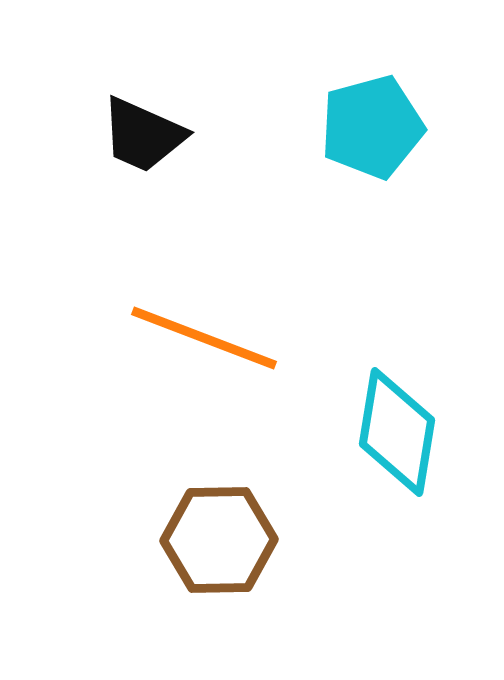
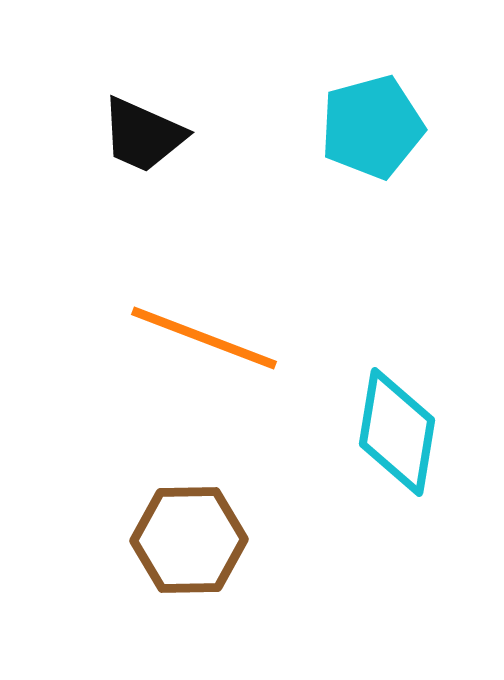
brown hexagon: moved 30 px left
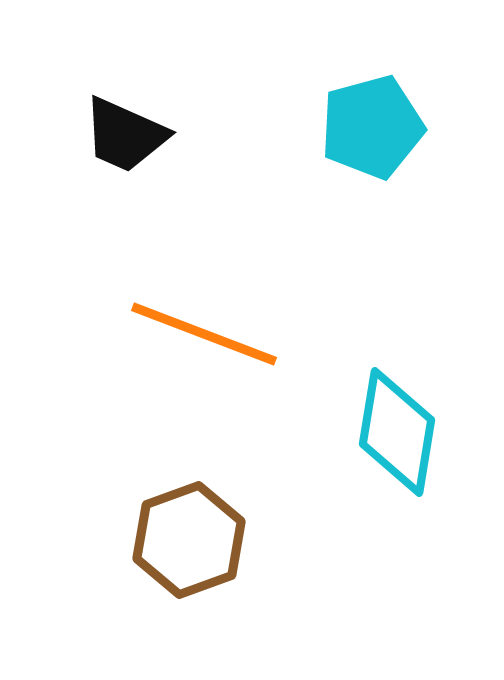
black trapezoid: moved 18 px left
orange line: moved 4 px up
brown hexagon: rotated 19 degrees counterclockwise
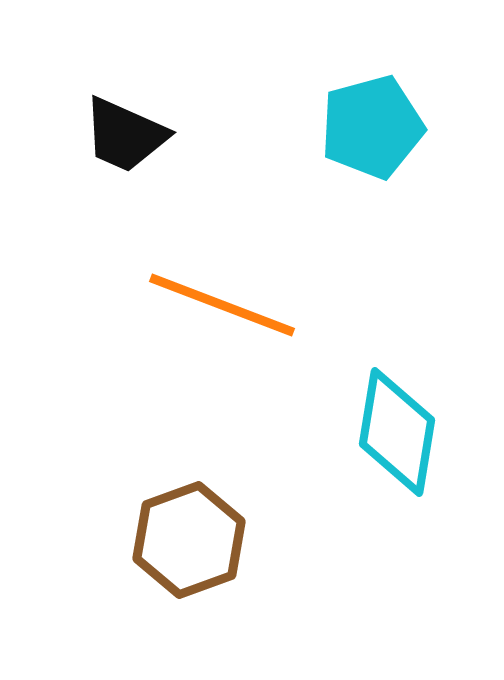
orange line: moved 18 px right, 29 px up
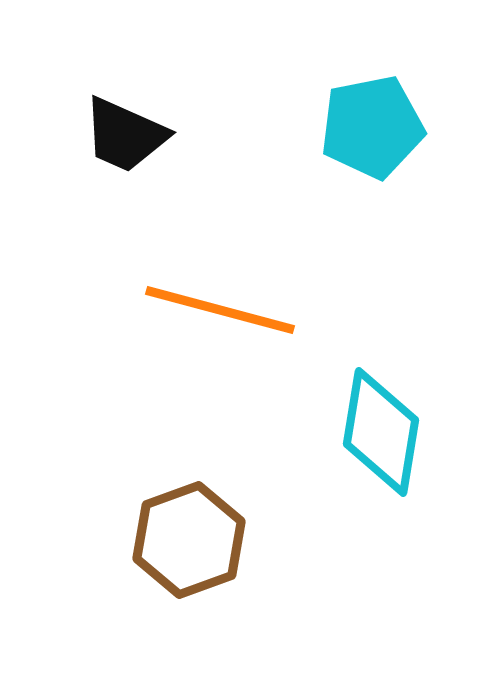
cyan pentagon: rotated 4 degrees clockwise
orange line: moved 2 px left, 5 px down; rotated 6 degrees counterclockwise
cyan diamond: moved 16 px left
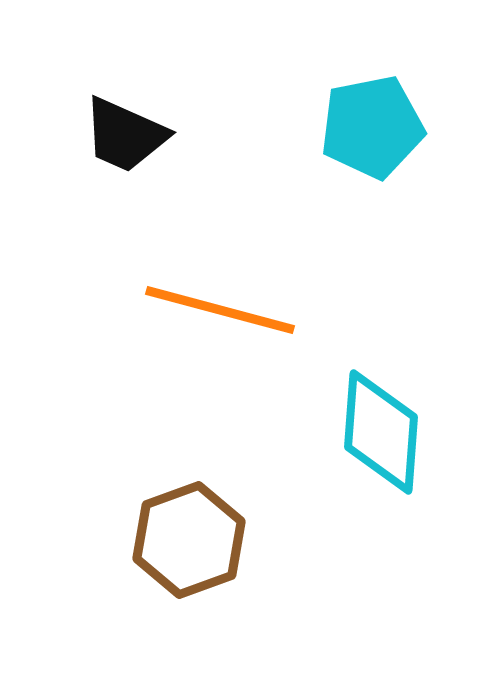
cyan diamond: rotated 5 degrees counterclockwise
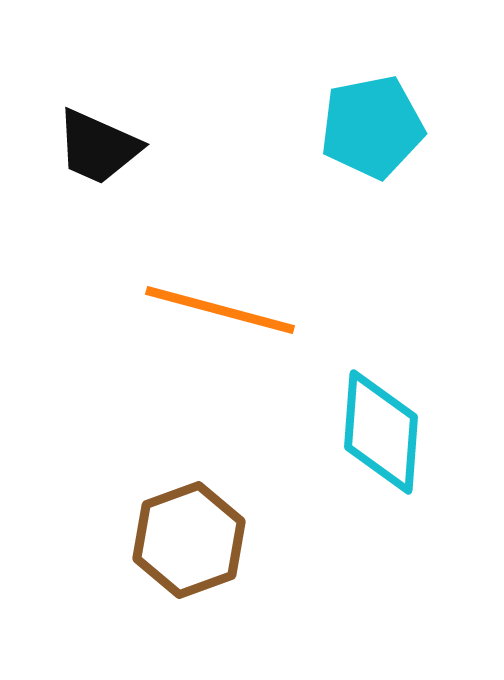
black trapezoid: moved 27 px left, 12 px down
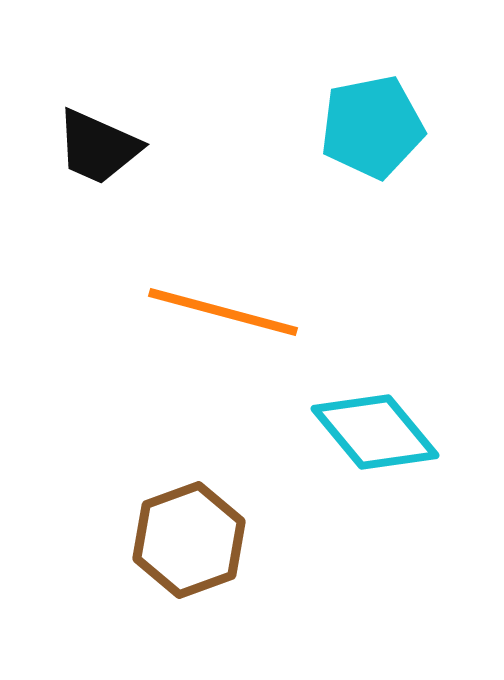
orange line: moved 3 px right, 2 px down
cyan diamond: moved 6 px left; rotated 44 degrees counterclockwise
